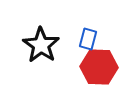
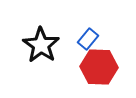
blue rectangle: rotated 25 degrees clockwise
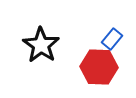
blue rectangle: moved 24 px right
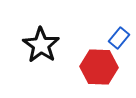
blue rectangle: moved 7 px right, 1 px up
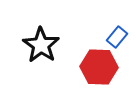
blue rectangle: moved 2 px left, 1 px up
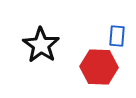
blue rectangle: moved 1 px up; rotated 35 degrees counterclockwise
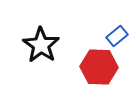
blue rectangle: rotated 45 degrees clockwise
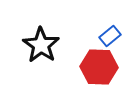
blue rectangle: moved 7 px left
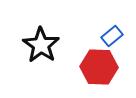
blue rectangle: moved 2 px right
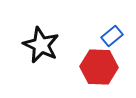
black star: rotated 9 degrees counterclockwise
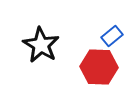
black star: rotated 6 degrees clockwise
